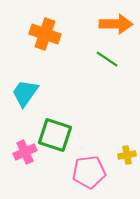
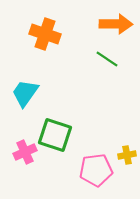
pink pentagon: moved 7 px right, 2 px up
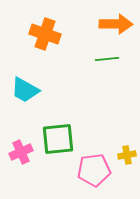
green line: rotated 40 degrees counterclockwise
cyan trapezoid: moved 3 px up; rotated 96 degrees counterclockwise
green square: moved 3 px right, 4 px down; rotated 24 degrees counterclockwise
pink cross: moved 4 px left
pink pentagon: moved 2 px left
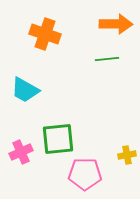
pink pentagon: moved 9 px left, 4 px down; rotated 8 degrees clockwise
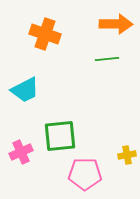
cyan trapezoid: rotated 56 degrees counterclockwise
green square: moved 2 px right, 3 px up
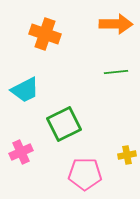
green line: moved 9 px right, 13 px down
green square: moved 4 px right, 12 px up; rotated 20 degrees counterclockwise
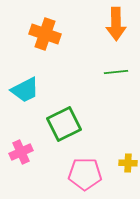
orange arrow: rotated 88 degrees clockwise
yellow cross: moved 1 px right, 8 px down; rotated 12 degrees clockwise
